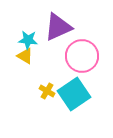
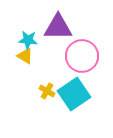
purple triangle: rotated 24 degrees clockwise
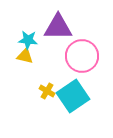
yellow triangle: rotated 18 degrees counterclockwise
cyan square: moved 1 px left, 2 px down
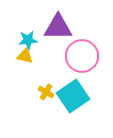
cyan star: rotated 12 degrees counterclockwise
yellow cross: moved 1 px left, 1 px down
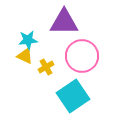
purple triangle: moved 6 px right, 5 px up
yellow triangle: rotated 12 degrees clockwise
yellow cross: moved 25 px up; rotated 28 degrees clockwise
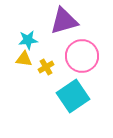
purple triangle: moved 1 px up; rotated 16 degrees counterclockwise
yellow triangle: moved 1 px left, 3 px down; rotated 18 degrees counterclockwise
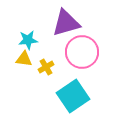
purple triangle: moved 2 px right, 2 px down
pink circle: moved 4 px up
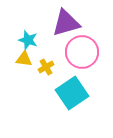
cyan star: rotated 24 degrees clockwise
cyan square: moved 1 px left, 3 px up
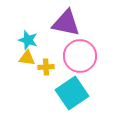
purple triangle: rotated 28 degrees clockwise
pink circle: moved 2 px left, 4 px down
yellow triangle: moved 3 px right, 1 px up
yellow cross: rotated 28 degrees clockwise
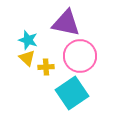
yellow triangle: rotated 36 degrees clockwise
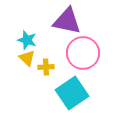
purple triangle: moved 1 px right, 2 px up
cyan star: moved 1 px left
pink circle: moved 3 px right, 3 px up
